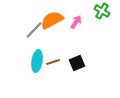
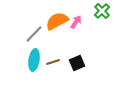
green cross: rotated 14 degrees clockwise
orange semicircle: moved 5 px right, 1 px down
gray line: moved 4 px down
cyan ellipse: moved 3 px left, 1 px up
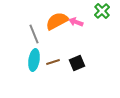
pink arrow: rotated 104 degrees counterclockwise
gray line: rotated 66 degrees counterclockwise
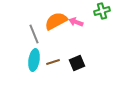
green cross: rotated 28 degrees clockwise
orange semicircle: moved 1 px left
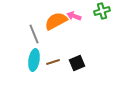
pink arrow: moved 2 px left, 6 px up
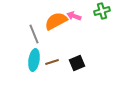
brown line: moved 1 px left
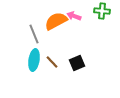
green cross: rotated 21 degrees clockwise
brown line: rotated 64 degrees clockwise
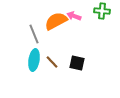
black square: rotated 35 degrees clockwise
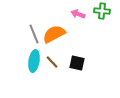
pink arrow: moved 4 px right, 2 px up
orange semicircle: moved 2 px left, 13 px down
cyan ellipse: moved 1 px down
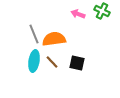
green cross: rotated 21 degrees clockwise
orange semicircle: moved 5 px down; rotated 20 degrees clockwise
